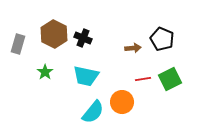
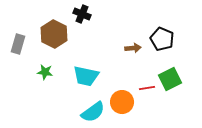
black cross: moved 1 px left, 24 px up
green star: rotated 28 degrees counterclockwise
red line: moved 4 px right, 9 px down
cyan semicircle: rotated 15 degrees clockwise
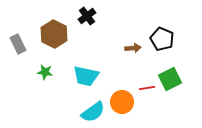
black cross: moved 5 px right, 2 px down; rotated 30 degrees clockwise
gray rectangle: rotated 42 degrees counterclockwise
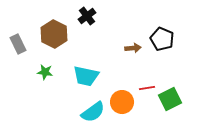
green square: moved 20 px down
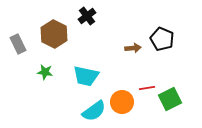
cyan semicircle: moved 1 px right, 1 px up
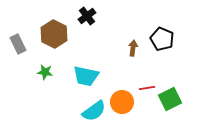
brown arrow: rotated 77 degrees counterclockwise
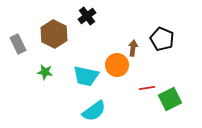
orange circle: moved 5 px left, 37 px up
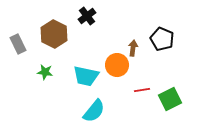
red line: moved 5 px left, 2 px down
cyan semicircle: rotated 15 degrees counterclockwise
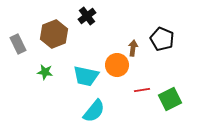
brown hexagon: rotated 12 degrees clockwise
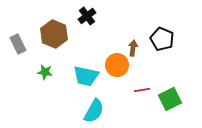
brown hexagon: rotated 16 degrees counterclockwise
cyan semicircle: rotated 10 degrees counterclockwise
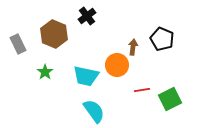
brown arrow: moved 1 px up
green star: rotated 28 degrees clockwise
cyan semicircle: rotated 65 degrees counterclockwise
